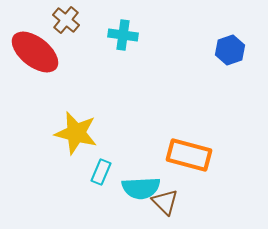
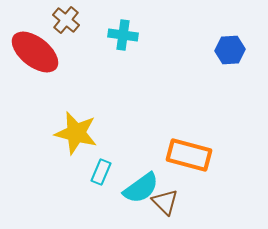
blue hexagon: rotated 16 degrees clockwise
cyan semicircle: rotated 33 degrees counterclockwise
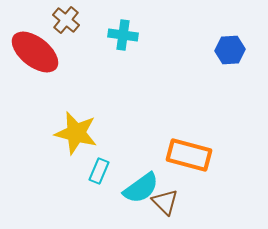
cyan rectangle: moved 2 px left, 1 px up
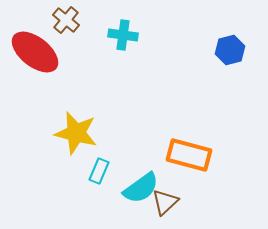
blue hexagon: rotated 12 degrees counterclockwise
brown triangle: rotated 32 degrees clockwise
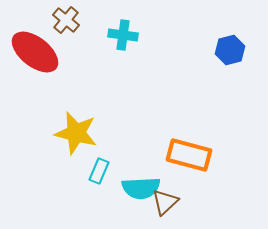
cyan semicircle: rotated 33 degrees clockwise
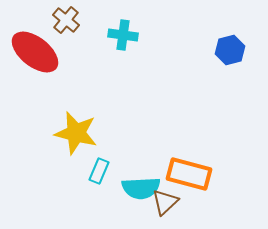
orange rectangle: moved 19 px down
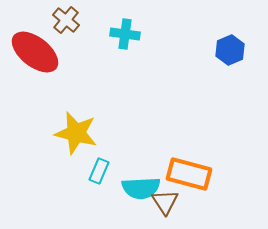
cyan cross: moved 2 px right, 1 px up
blue hexagon: rotated 8 degrees counterclockwise
brown triangle: rotated 20 degrees counterclockwise
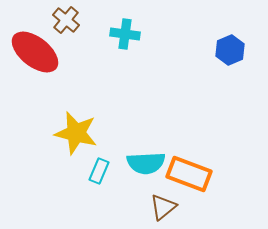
orange rectangle: rotated 6 degrees clockwise
cyan semicircle: moved 5 px right, 25 px up
brown triangle: moved 2 px left, 5 px down; rotated 24 degrees clockwise
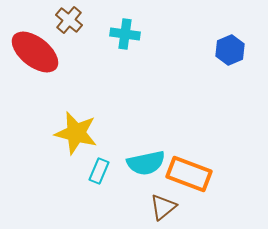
brown cross: moved 3 px right
cyan semicircle: rotated 9 degrees counterclockwise
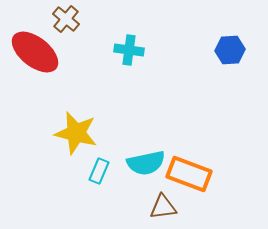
brown cross: moved 3 px left, 1 px up
cyan cross: moved 4 px right, 16 px down
blue hexagon: rotated 20 degrees clockwise
brown triangle: rotated 32 degrees clockwise
